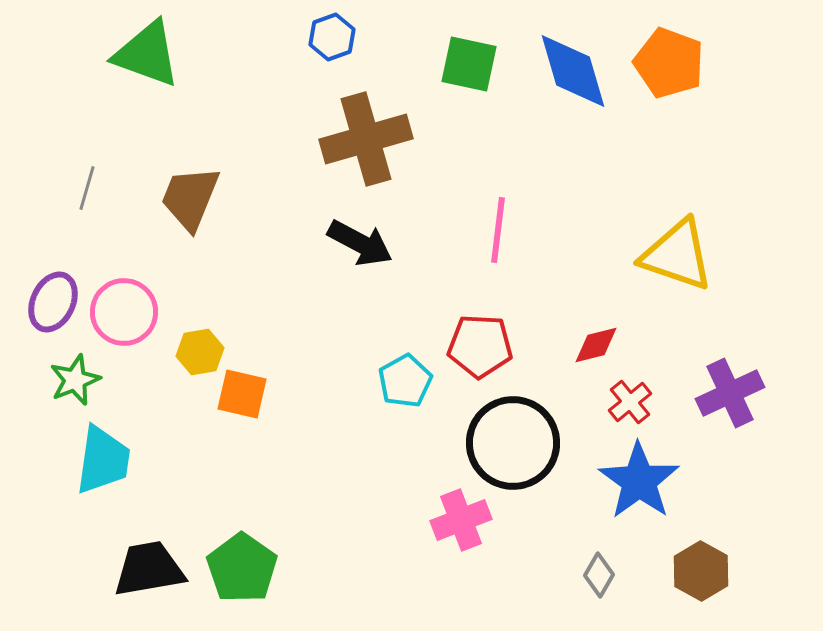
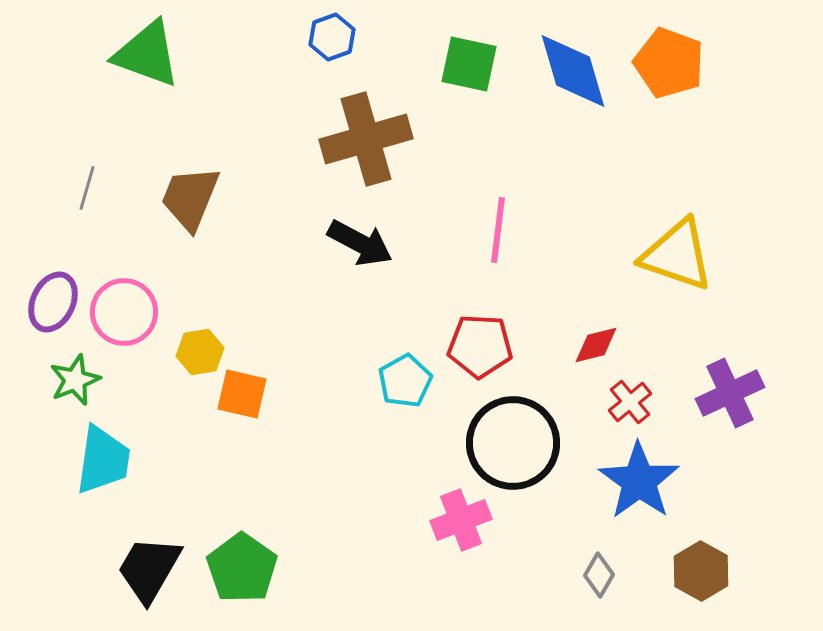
black trapezoid: rotated 50 degrees counterclockwise
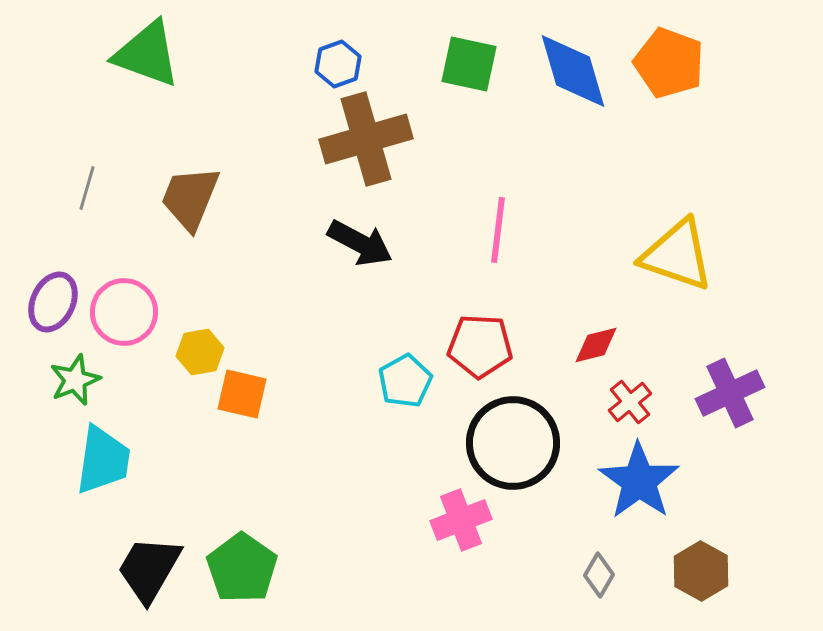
blue hexagon: moved 6 px right, 27 px down
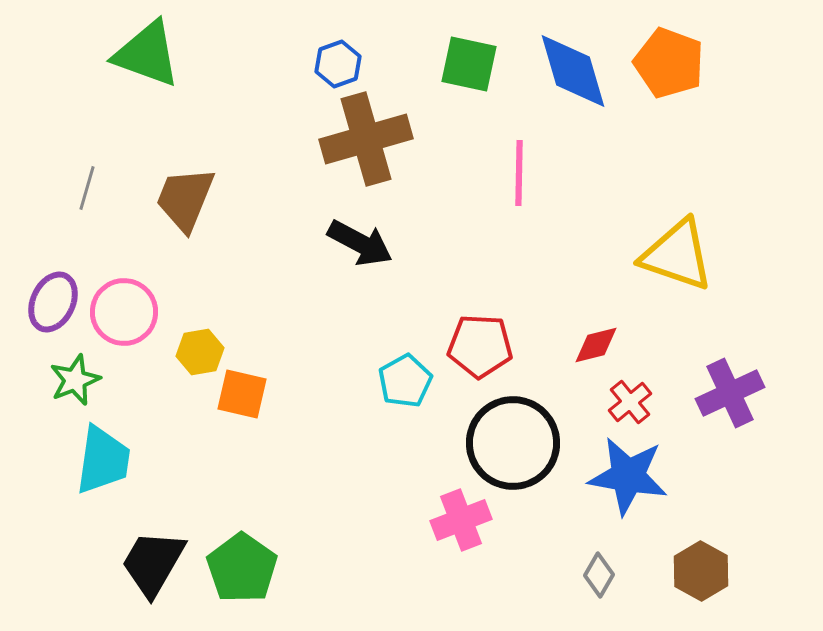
brown trapezoid: moved 5 px left, 1 px down
pink line: moved 21 px right, 57 px up; rotated 6 degrees counterclockwise
blue star: moved 11 px left, 5 px up; rotated 26 degrees counterclockwise
black trapezoid: moved 4 px right, 6 px up
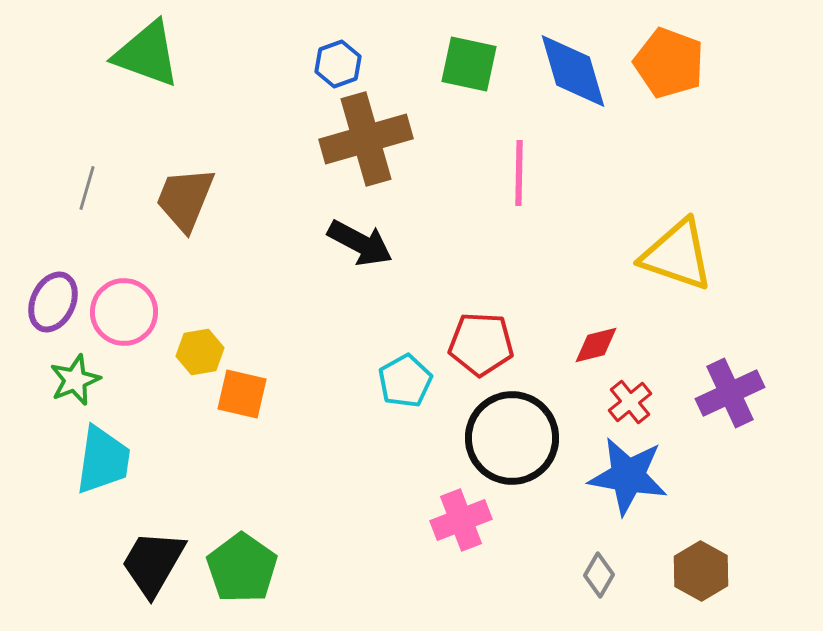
red pentagon: moved 1 px right, 2 px up
black circle: moved 1 px left, 5 px up
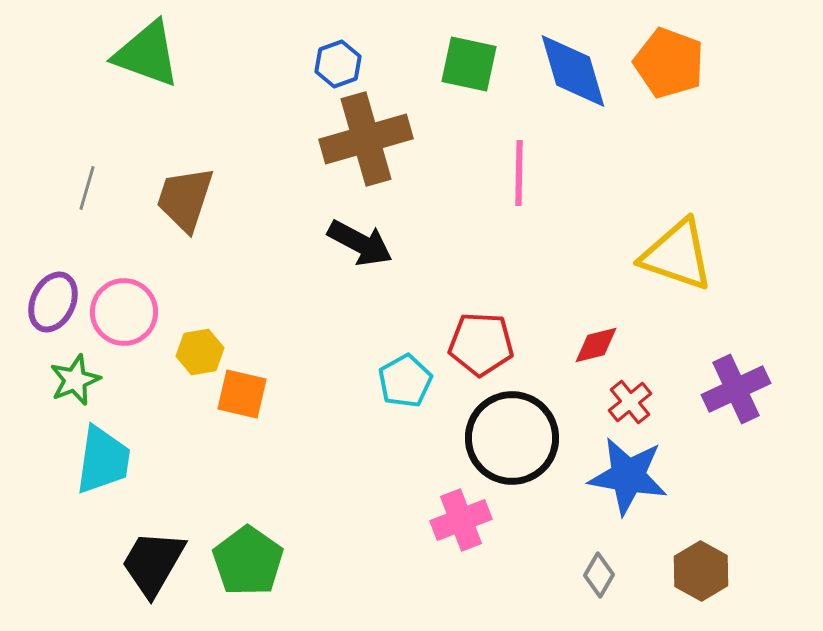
brown trapezoid: rotated 4 degrees counterclockwise
purple cross: moved 6 px right, 4 px up
green pentagon: moved 6 px right, 7 px up
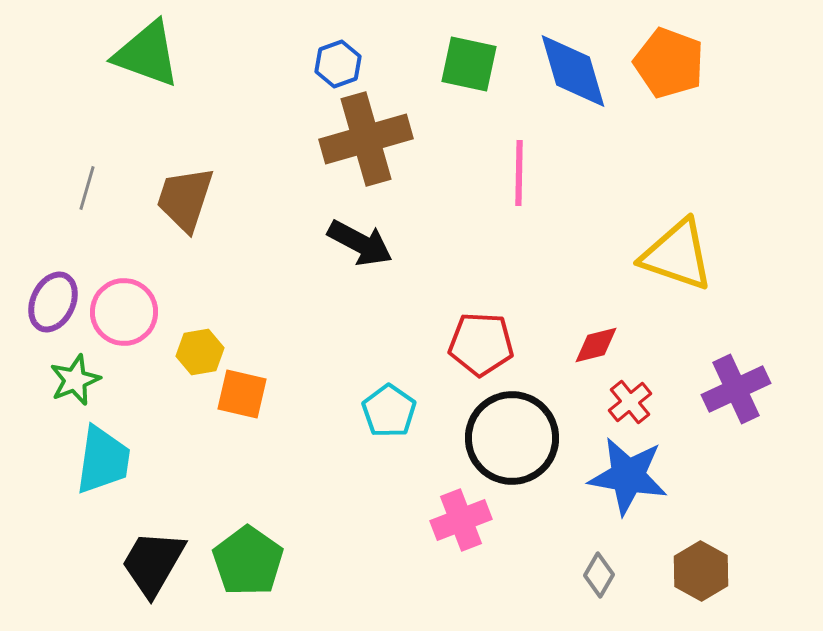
cyan pentagon: moved 16 px left, 30 px down; rotated 8 degrees counterclockwise
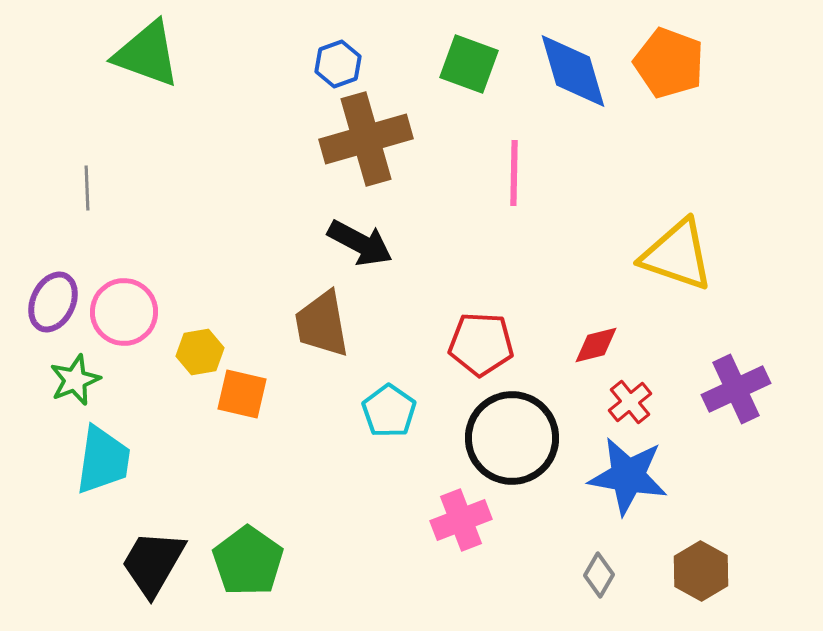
green square: rotated 8 degrees clockwise
pink line: moved 5 px left
gray line: rotated 18 degrees counterclockwise
brown trapezoid: moved 137 px right, 125 px down; rotated 28 degrees counterclockwise
